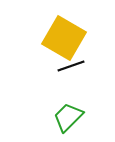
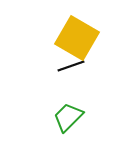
yellow square: moved 13 px right
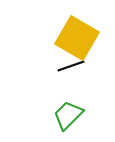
green trapezoid: moved 2 px up
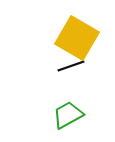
green trapezoid: rotated 16 degrees clockwise
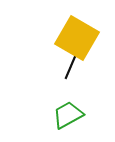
black line: rotated 48 degrees counterclockwise
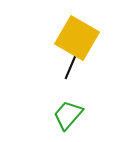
green trapezoid: rotated 20 degrees counterclockwise
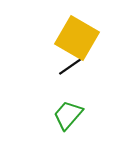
black line: rotated 32 degrees clockwise
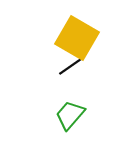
green trapezoid: moved 2 px right
